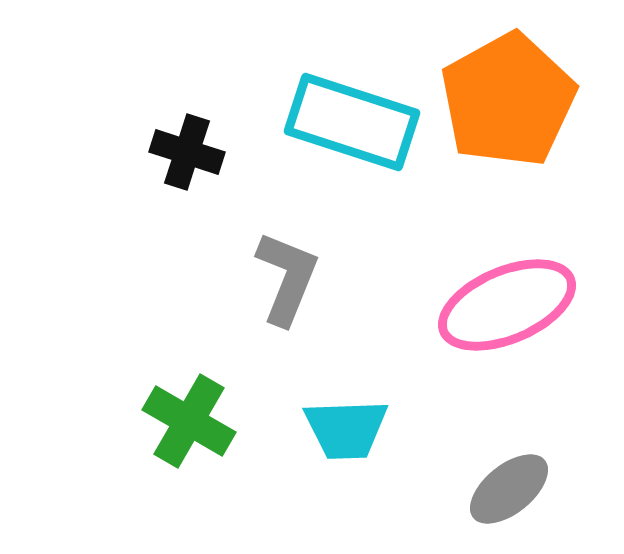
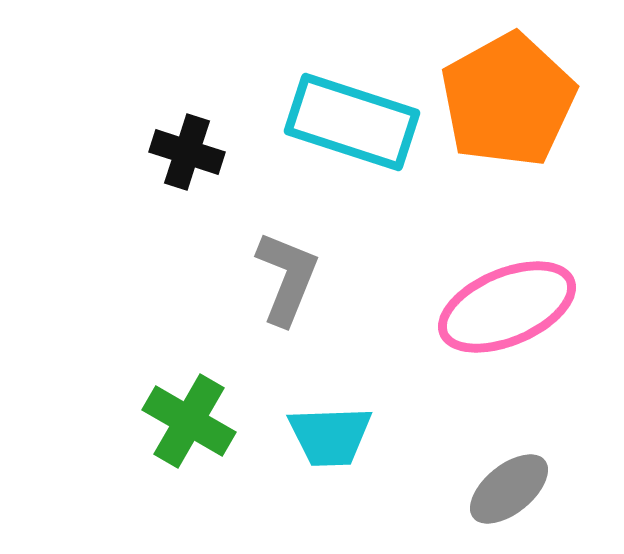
pink ellipse: moved 2 px down
cyan trapezoid: moved 16 px left, 7 px down
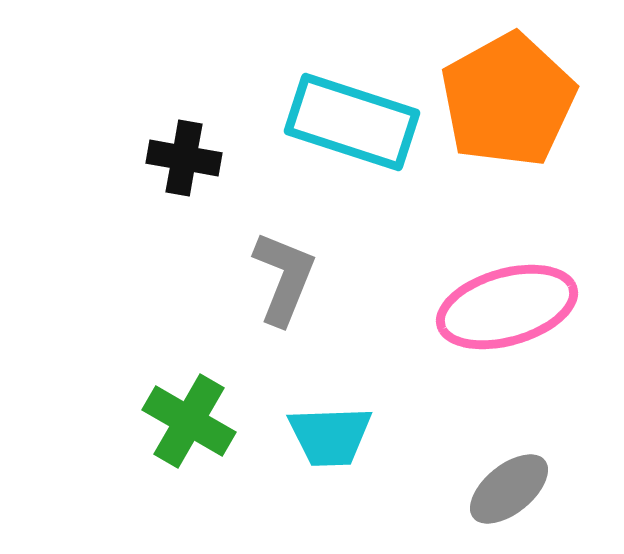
black cross: moved 3 px left, 6 px down; rotated 8 degrees counterclockwise
gray L-shape: moved 3 px left
pink ellipse: rotated 7 degrees clockwise
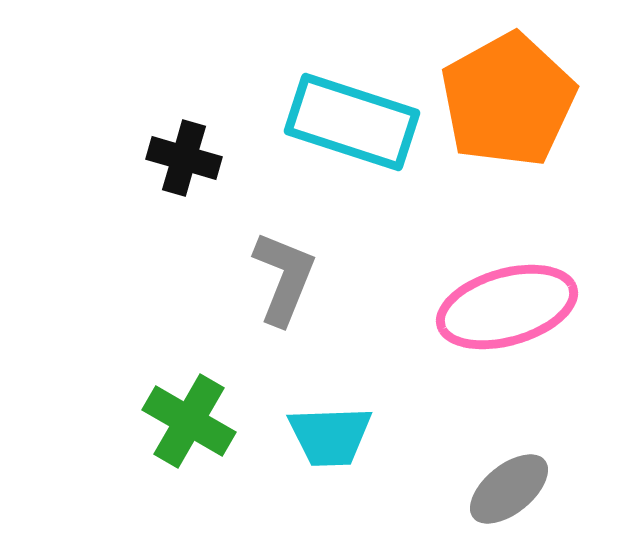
black cross: rotated 6 degrees clockwise
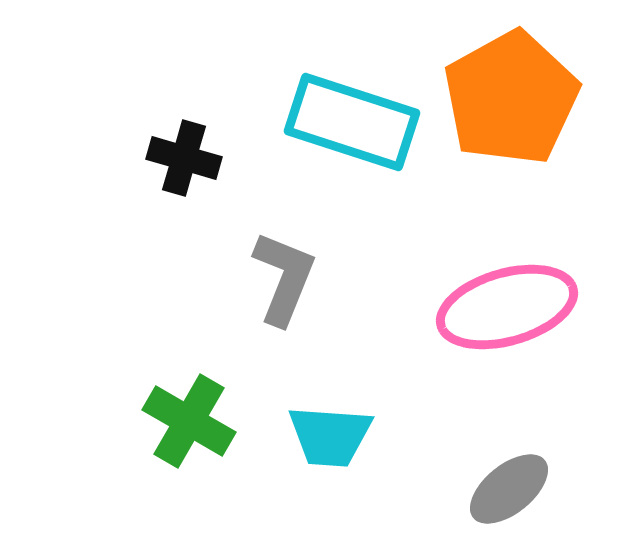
orange pentagon: moved 3 px right, 2 px up
cyan trapezoid: rotated 6 degrees clockwise
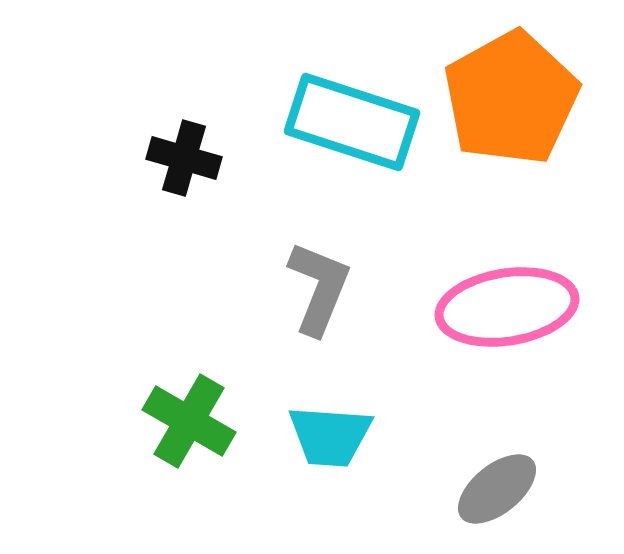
gray L-shape: moved 35 px right, 10 px down
pink ellipse: rotated 7 degrees clockwise
gray ellipse: moved 12 px left
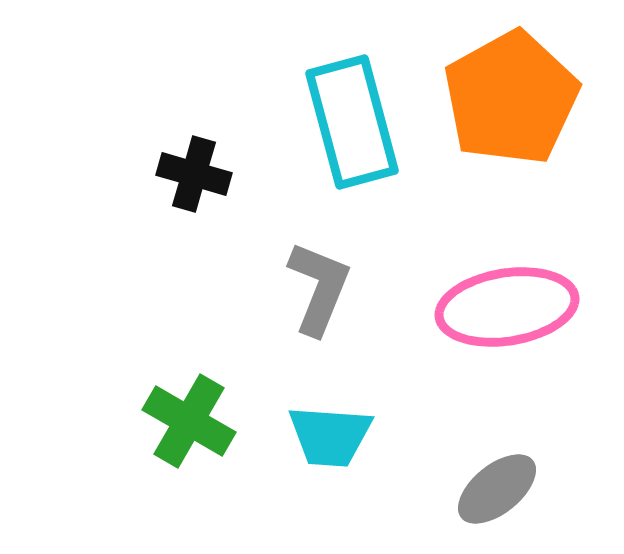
cyan rectangle: rotated 57 degrees clockwise
black cross: moved 10 px right, 16 px down
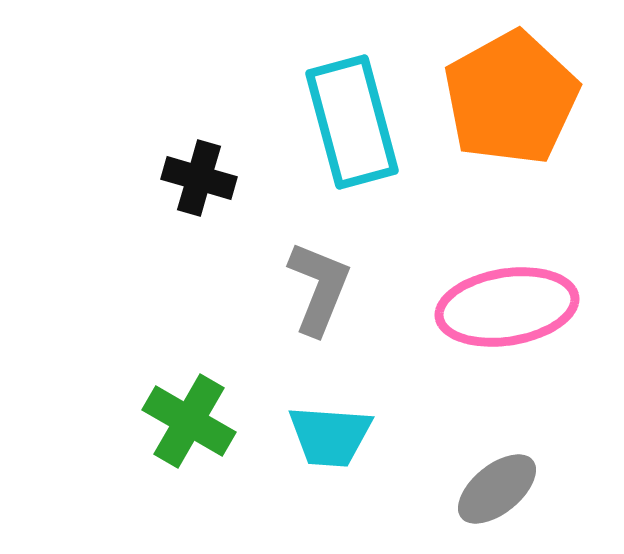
black cross: moved 5 px right, 4 px down
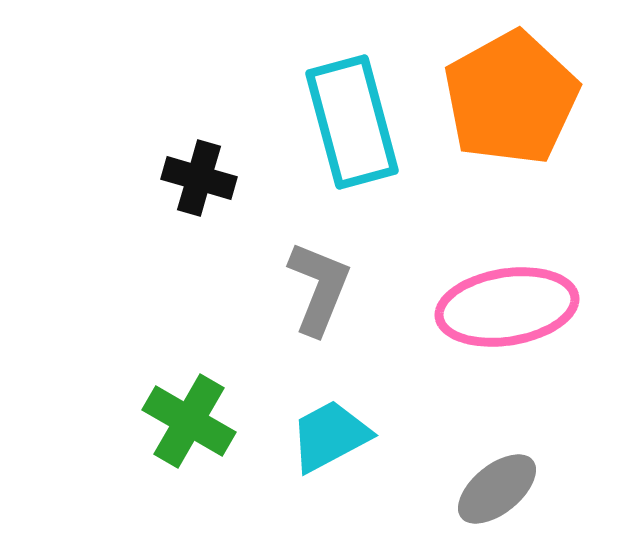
cyan trapezoid: rotated 148 degrees clockwise
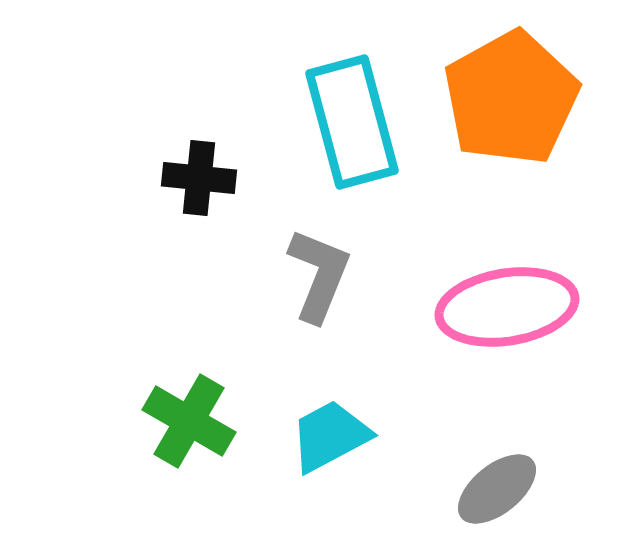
black cross: rotated 10 degrees counterclockwise
gray L-shape: moved 13 px up
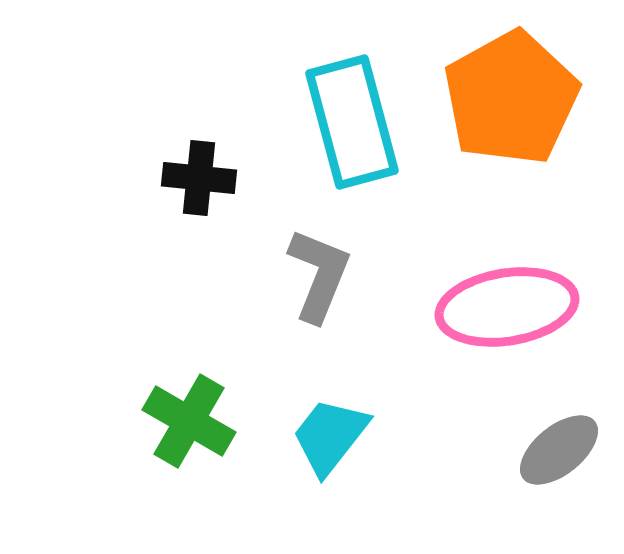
cyan trapezoid: rotated 24 degrees counterclockwise
gray ellipse: moved 62 px right, 39 px up
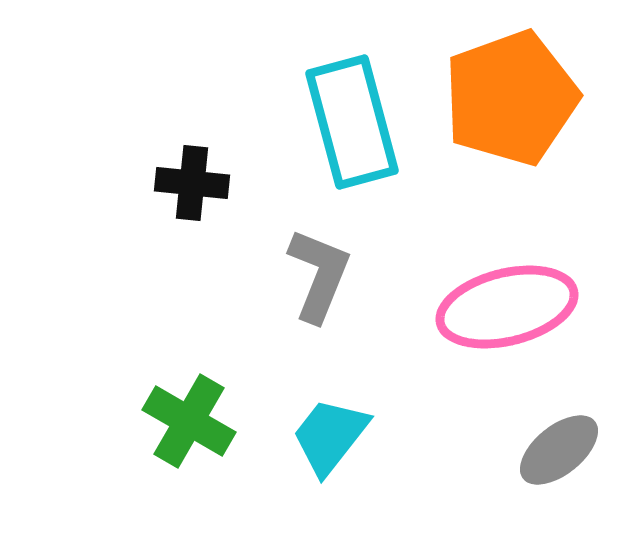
orange pentagon: rotated 9 degrees clockwise
black cross: moved 7 px left, 5 px down
pink ellipse: rotated 5 degrees counterclockwise
